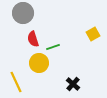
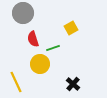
yellow square: moved 22 px left, 6 px up
green line: moved 1 px down
yellow circle: moved 1 px right, 1 px down
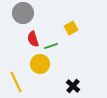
green line: moved 2 px left, 2 px up
black cross: moved 2 px down
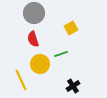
gray circle: moved 11 px right
green line: moved 10 px right, 8 px down
yellow line: moved 5 px right, 2 px up
black cross: rotated 16 degrees clockwise
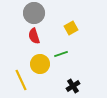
red semicircle: moved 1 px right, 3 px up
